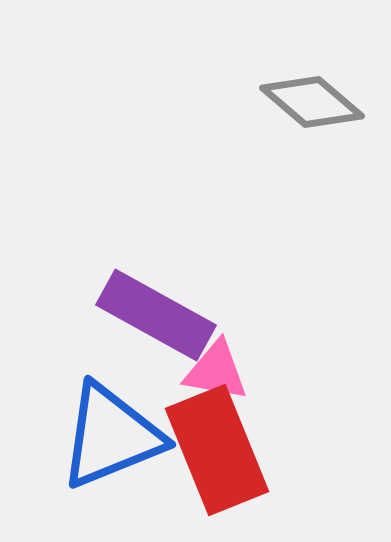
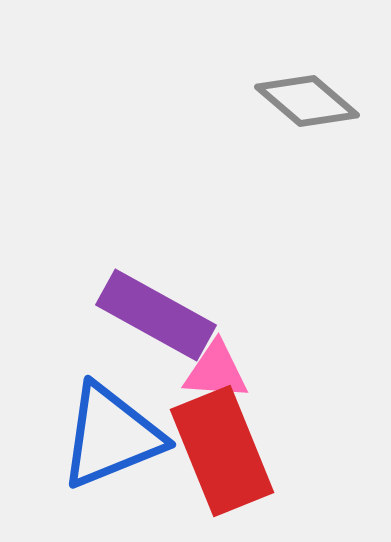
gray diamond: moved 5 px left, 1 px up
pink triangle: rotated 6 degrees counterclockwise
red rectangle: moved 5 px right, 1 px down
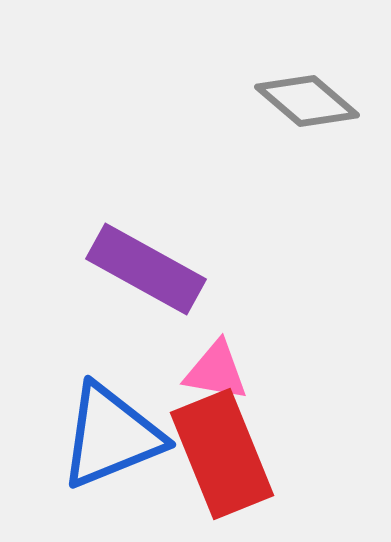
purple rectangle: moved 10 px left, 46 px up
pink triangle: rotated 6 degrees clockwise
red rectangle: moved 3 px down
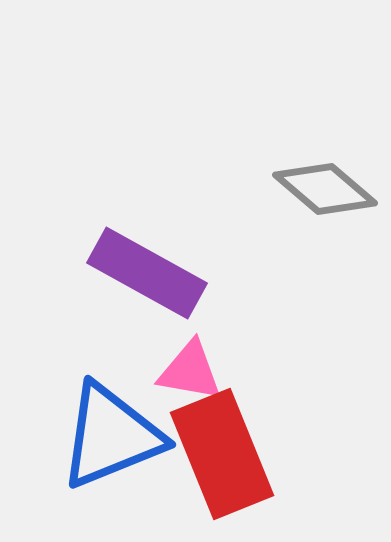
gray diamond: moved 18 px right, 88 px down
purple rectangle: moved 1 px right, 4 px down
pink triangle: moved 26 px left
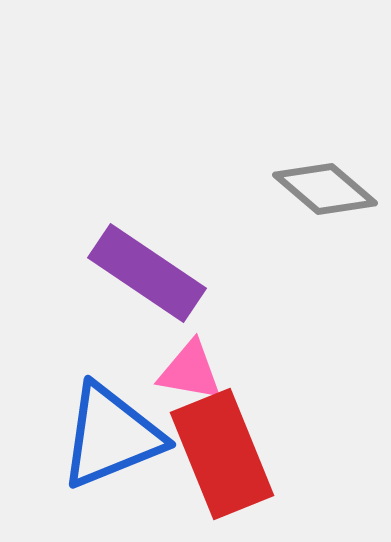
purple rectangle: rotated 5 degrees clockwise
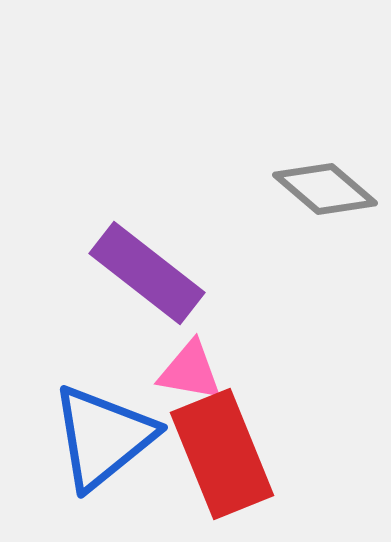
purple rectangle: rotated 4 degrees clockwise
blue triangle: moved 8 px left, 1 px down; rotated 17 degrees counterclockwise
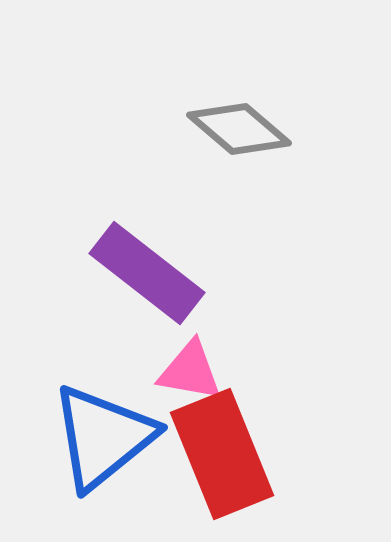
gray diamond: moved 86 px left, 60 px up
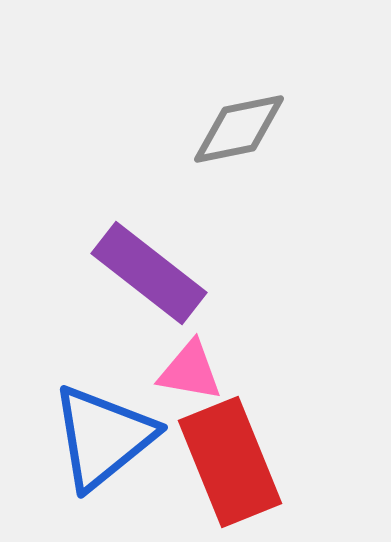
gray diamond: rotated 52 degrees counterclockwise
purple rectangle: moved 2 px right
red rectangle: moved 8 px right, 8 px down
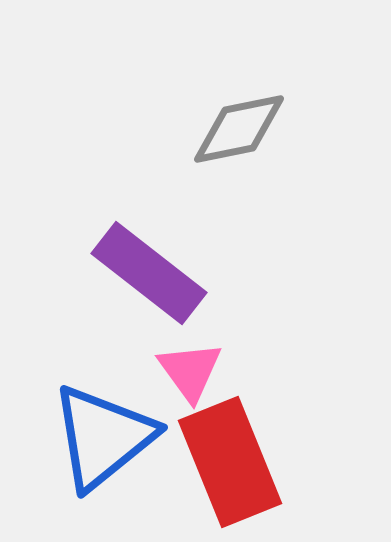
pink triangle: rotated 44 degrees clockwise
